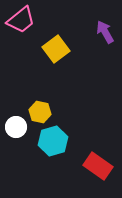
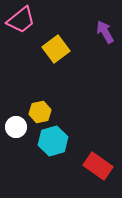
yellow hexagon: rotated 25 degrees counterclockwise
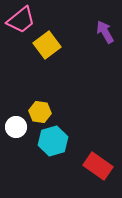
yellow square: moved 9 px left, 4 px up
yellow hexagon: rotated 20 degrees clockwise
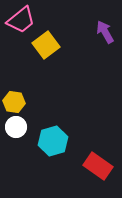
yellow square: moved 1 px left
yellow hexagon: moved 26 px left, 10 px up
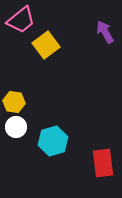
red rectangle: moved 5 px right, 3 px up; rotated 48 degrees clockwise
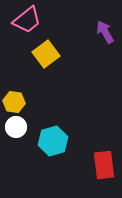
pink trapezoid: moved 6 px right
yellow square: moved 9 px down
red rectangle: moved 1 px right, 2 px down
